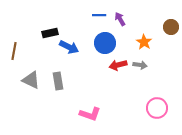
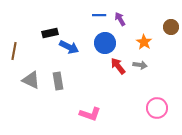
red arrow: moved 1 px down; rotated 66 degrees clockwise
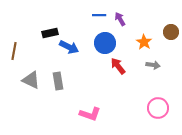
brown circle: moved 5 px down
gray arrow: moved 13 px right
pink circle: moved 1 px right
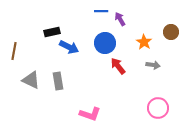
blue line: moved 2 px right, 4 px up
black rectangle: moved 2 px right, 1 px up
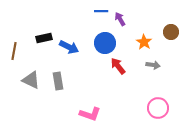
black rectangle: moved 8 px left, 6 px down
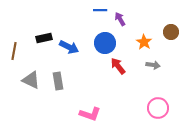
blue line: moved 1 px left, 1 px up
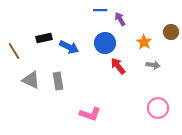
brown line: rotated 42 degrees counterclockwise
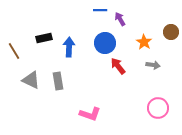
blue arrow: rotated 114 degrees counterclockwise
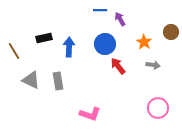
blue circle: moved 1 px down
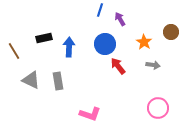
blue line: rotated 72 degrees counterclockwise
